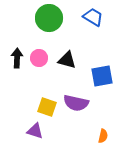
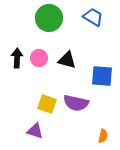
blue square: rotated 15 degrees clockwise
yellow square: moved 3 px up
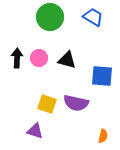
green circle: moved 1 px right, 1 px up
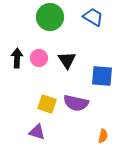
black triangle: rotated 42 degrees clockwise
purple triangle: moved 2 px right, 1 px down
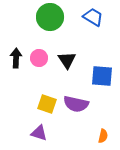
black arrow: moved 1 px left
purple semicircle: moved 1 px down
purple triangle: moved 2 px right, 1 px down
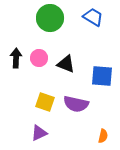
green circle: moved 1 px down
black triangle: moved 1 px left, 4 px down; rotated 36 degrees counterclockwise
yellow square: moved 2 px left, 2 px up
purple triangle: rotated 42 degrees counterclockwise
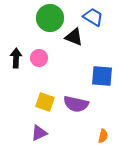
black triangle: moved 8 px right, 27 px up
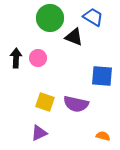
pink circle: moved 1 px left
orange semicircle: rotated 88 degrees counterclockwise
